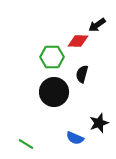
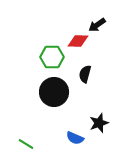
black semicircle: moved 3 px right
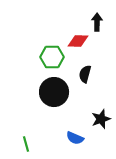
black arrow: moved 3 px up; rotated 126 degrees clockwise
black star: moved 2 px right, 4 px up
green line: rotated 42 degrees clockwise
